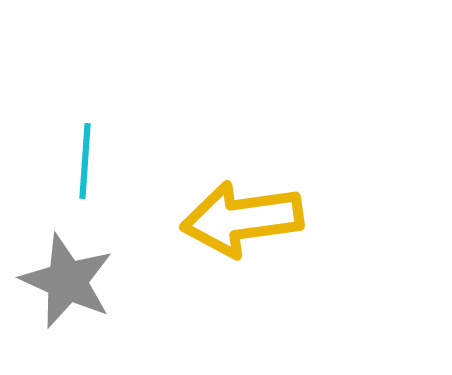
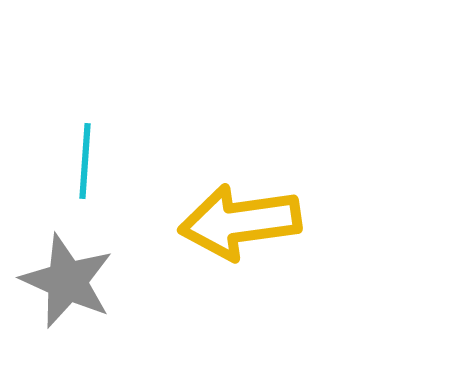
yellow arrow: moved 2 px left, 3 px down
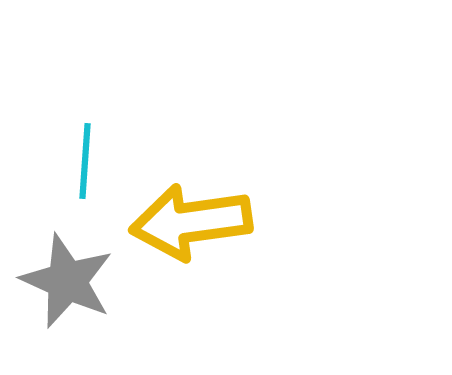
yellow arrow: moved 49 px left
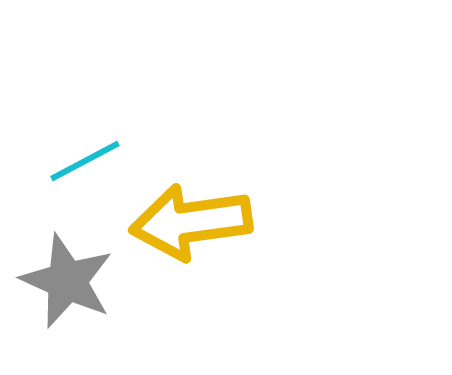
cyan line: rotated 58 degrees clockwise
